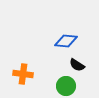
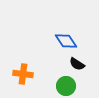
blue diamond: rotated 50 degrees clockwise
black semicircle: moved 1 px up
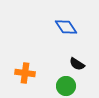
blue diamond: moved 14 px up
orange cross: moved 2 px right, 1 px up
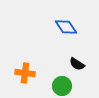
green circle: moved 4 px left
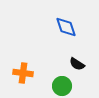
blue diamond: rotated 15 degrees clockwise
orange cross: moved 2 px left
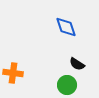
orange cross: moved 10 px left
green circle: moved 5 px right, 1 px up
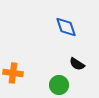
green circle: moved 8 px left
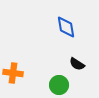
blue diamond: rotated 10 degrees clockwise
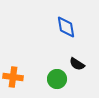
orange cross: moved 4 px down
green circle: moved 2 px left, 6 px up
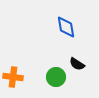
green circle: moved 1 px left, 2 px up
